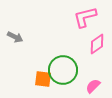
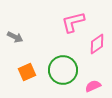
pink L-shape: moved 12 px left, 5 px down
orange square: moved 16 px left, 7 px up; rotated 30 degrees counterclockwise
pink semicircle: rotated 21 degrees clockwise
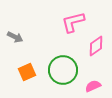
pink diamond: moved 1 px left, 2 px down
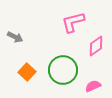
orange square: rotated 24 degrees counterclockwise
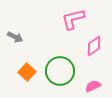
pink L-shape: moved 3 px up
pink diamond: moved 2 px left
green circle: moved 3 px left, 1 px down
